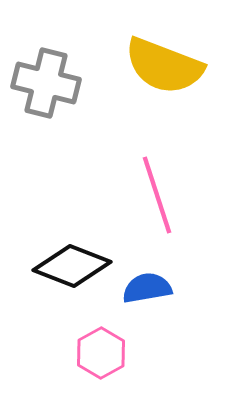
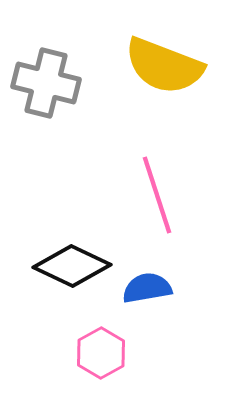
black diamond: rotated 4 degrees clockwise
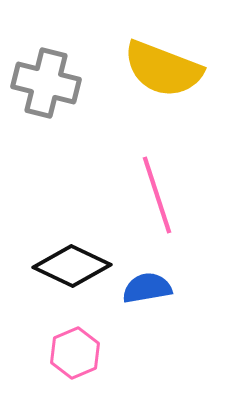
yellow semicircle: moved 1 px left, 3 px down
pink hexagon: moved 26 px left; rotated 6 degrees clockwise
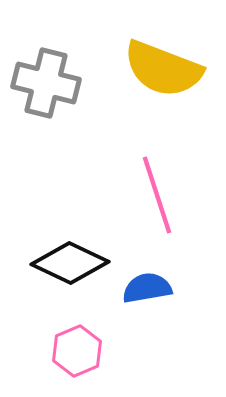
black diamond: moved 2 px left, 3 px up
pink hexagon: moved 2 px right, 2 px up
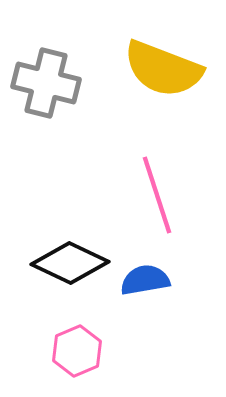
blue semicircle: moved 2 px left, 8 px up
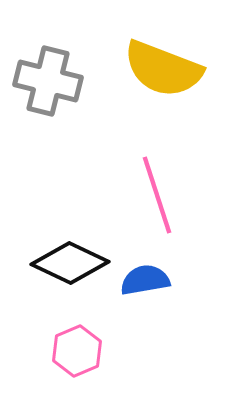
gray cross: moved 2 px right, 2 px up
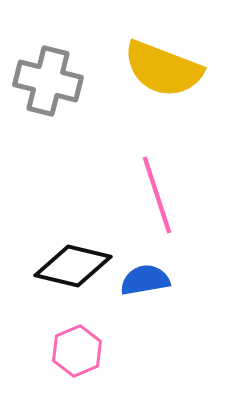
black diamond: moved 3 px right, 3 px down; rotated 12 degrees counterclockwise
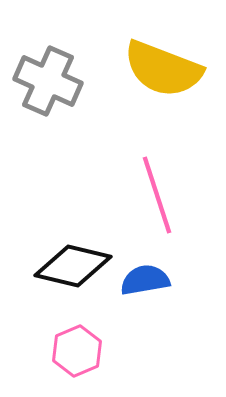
gray cross: rotated 10 degrees clockwise
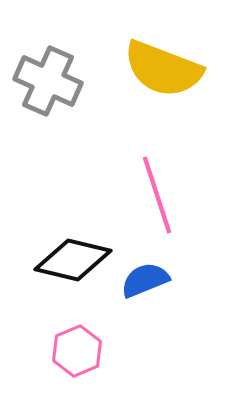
black diamond: moved 6 px up
blue semicircle: rotated 12 degrees counterclockwise
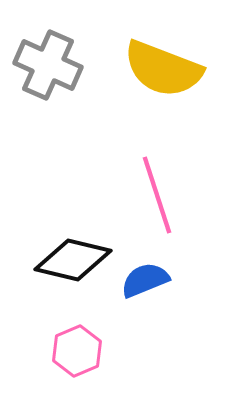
gray cross: moved 16 px up
